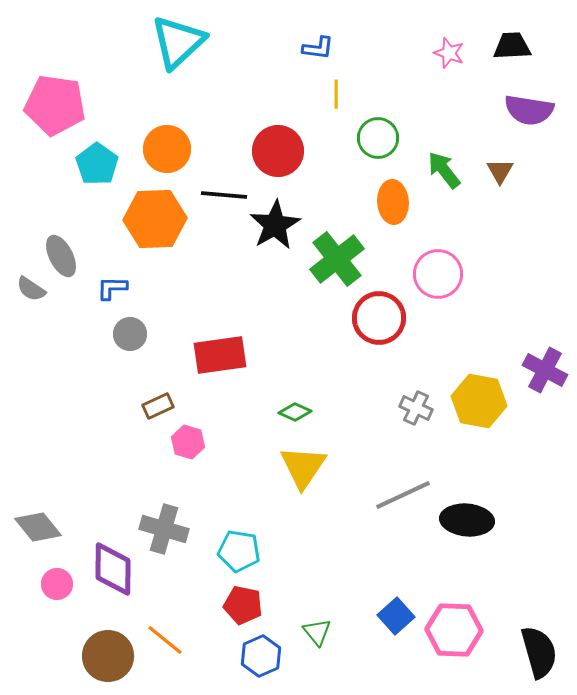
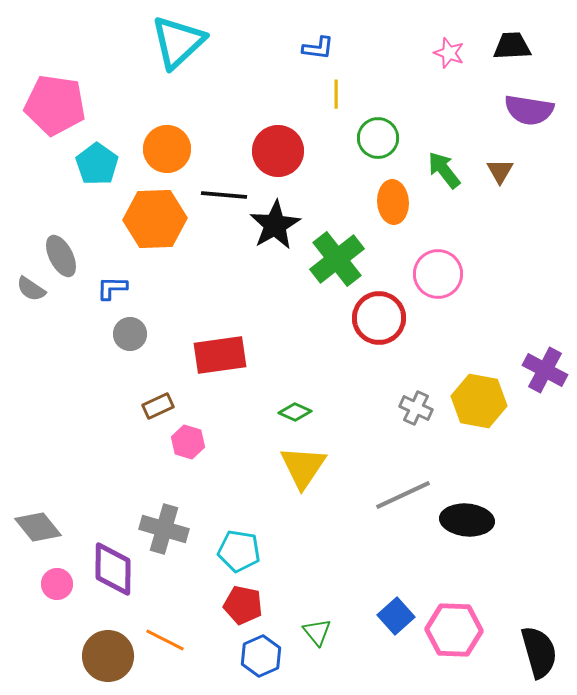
orange line at (165, 640): rotated 12 degrees counterclockwise
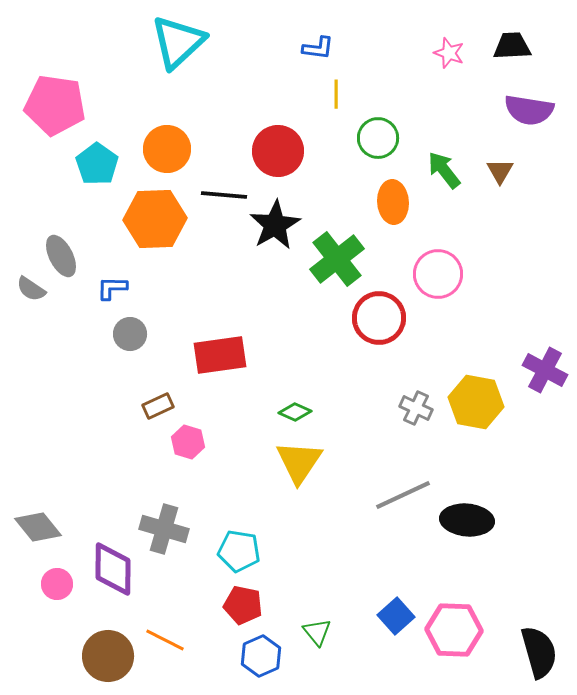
yellow hexagon at (479, 401): moved 3 px left, 1 px down
yellow triangle at (303, 467): moved 4 px left, 5 px up
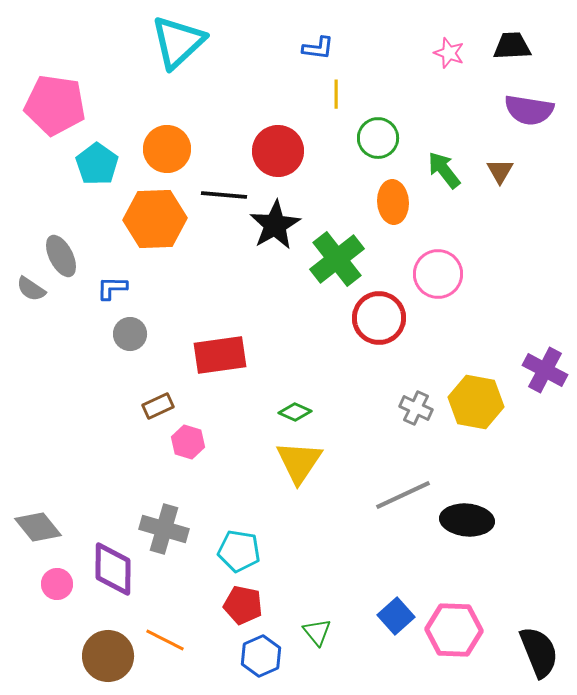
black semicircle at (539, 652): rotated 6 degrees counterclockwise
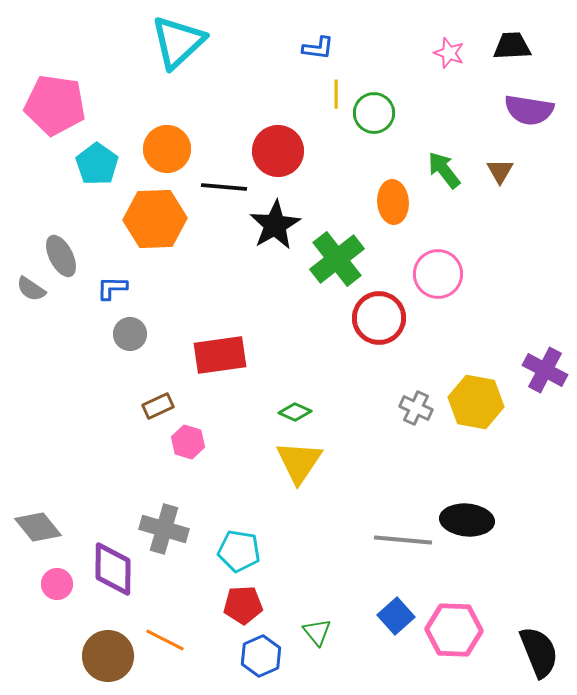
green circle at (378, 138): moved 4 px left, 25 px up
black line at (224, 195): moved 8 px up
gray line at (403, 495): moved 45 px down; rotated 30 degrees clockwise
red pentagon at (243, 605): rotated 15 degrees counterclockwise
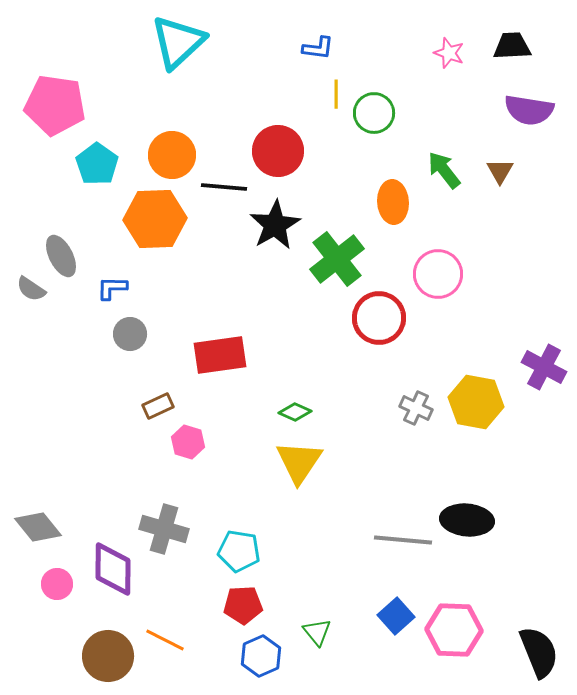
orange circle at (167, 149): moved 5 px right, 6 px down
purple cross at (545, 370): moved 1 px left, 3 px up
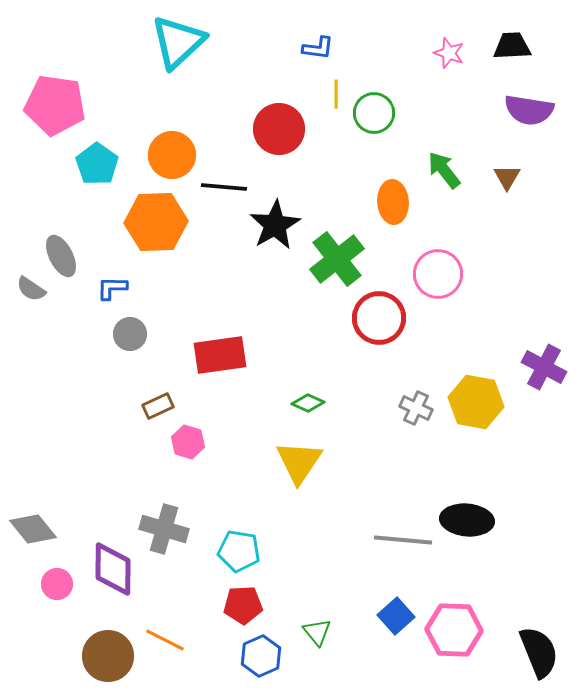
red circle at (278, 151): moved 1 px right, 22 px up
brown triangle at (500, 171): moved 7 px right, 6 px down
orange hexagon at (155, 219): moved 1 px right, 3 px down
green diamond at (295, 412): moved 13 px right, 9 px up
gray diamond at (38, 527): moved 5 px left, 2 px down
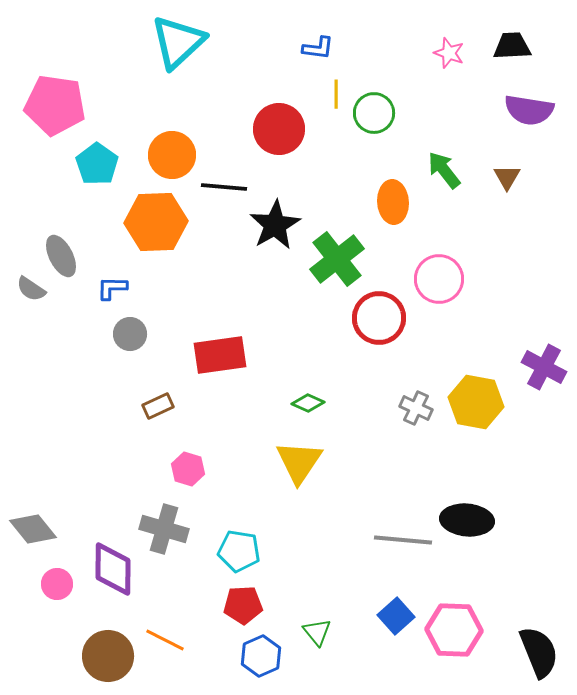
pink circle at (438, 274): moved 1 px right, 5 px down
pink hexagon at (188, 442): moved 27 px down
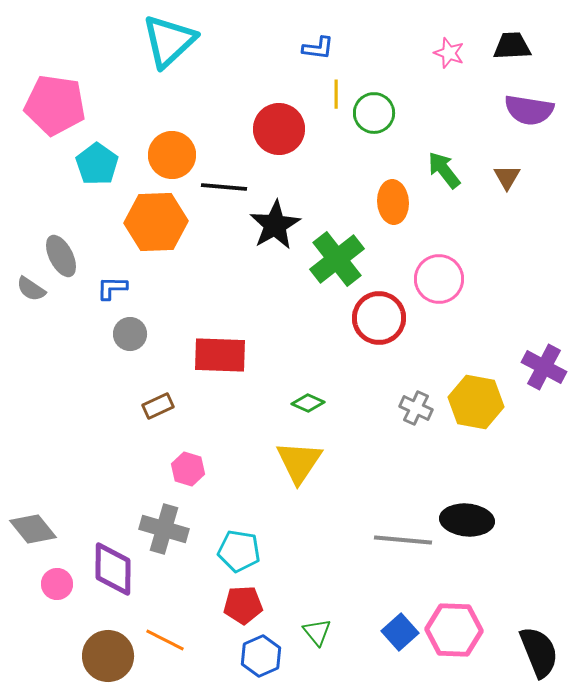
cyan triangle at (178, 42): moved 9 px left, 1 px up
red rectangle at (220, 355): rotated 10 degrees clockwise
blue square at (396, 616): moved 4 px right, 16 px down
